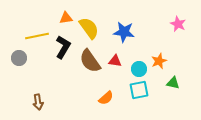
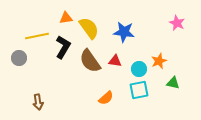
pink star: moved 1 px left, 1 px up
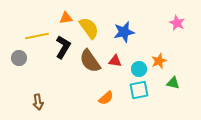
blue star: rotated 20 degrees counterclockwise
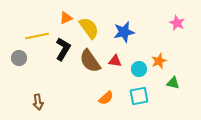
orange triangle: rotated 16 degrees counterclockwise
black L-shape: moved 2 px down
cyan square: moved 6 px down
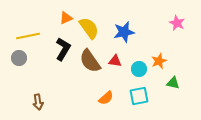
yellow line: moved 9 px left
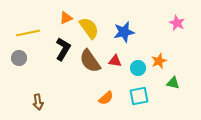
yellow line: moved 3 px up
cyan circle: moved 1 px left, 1 px up
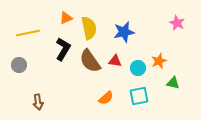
yellow semicircle: rotated 25 degrees clockwise
gray circle: moved 7 px down
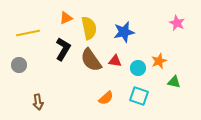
brown semicircle: moved 1 px right, 1 px up
green triangle: moved 1 px right, 1 px up
cyan square: rotated 30 degrees clockwise
